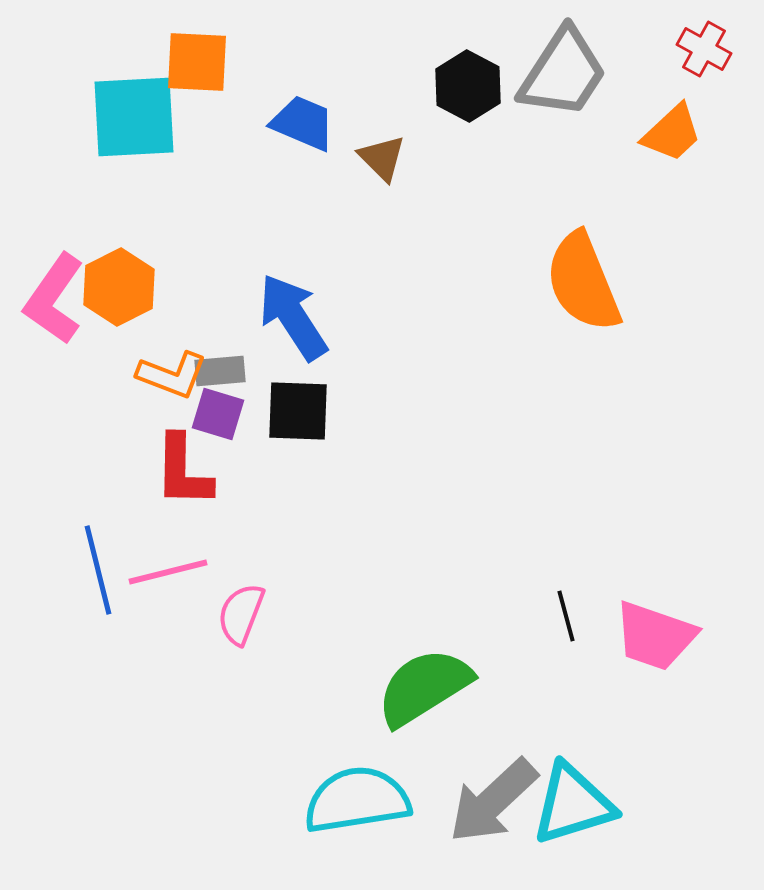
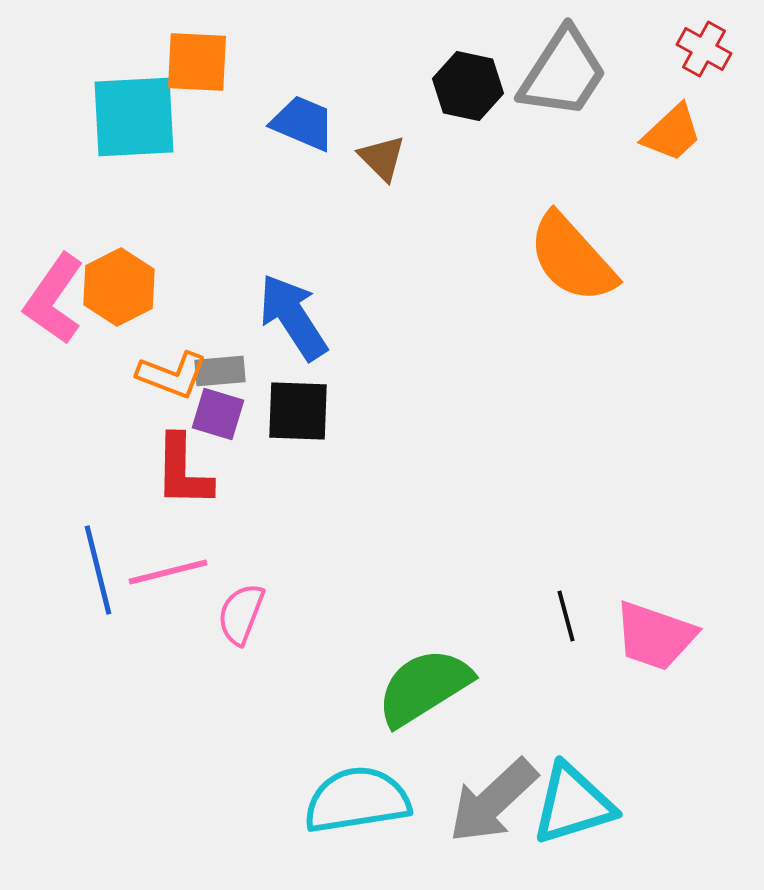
black hexagon: rotated 16 degrees counterclockwise
orange semicircle: moved 11 px left, 24 px up; rotated 20 degrees counterclockwise
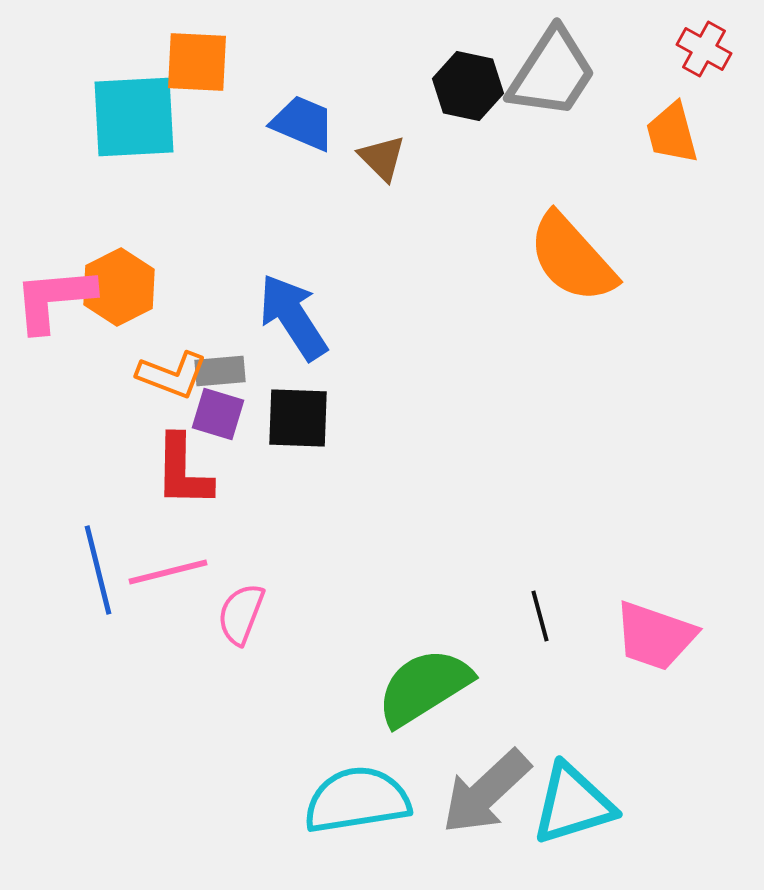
gray trapezoid: moved 11 px left
orange trapezoid: rotated 118 degrees clockwise
pink L-shape: rotated 50 degrees clockwise
black square: moved 7 px down
black line: moved 26 px left
gray arrow: moved 7 px left, 9 px up
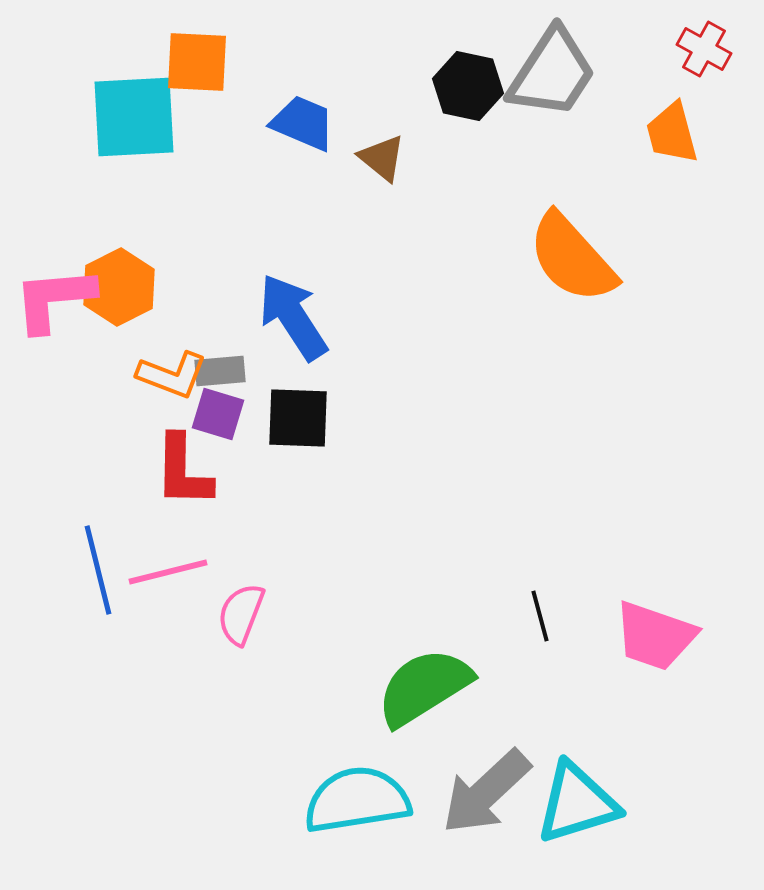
brown triangle: rotated 6 degrees counterclockwise
cyan triangle: moved 4 px right, 1 px up
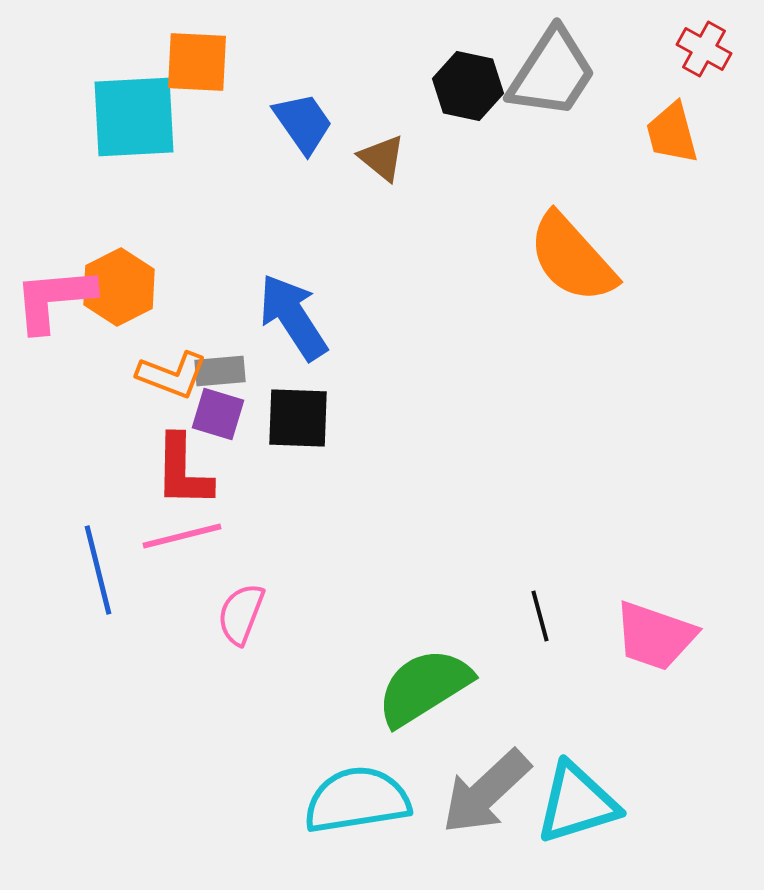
blue trapezoid: rotated 32 degrees clockwise
pink line: moved 14 px right, 36 px up
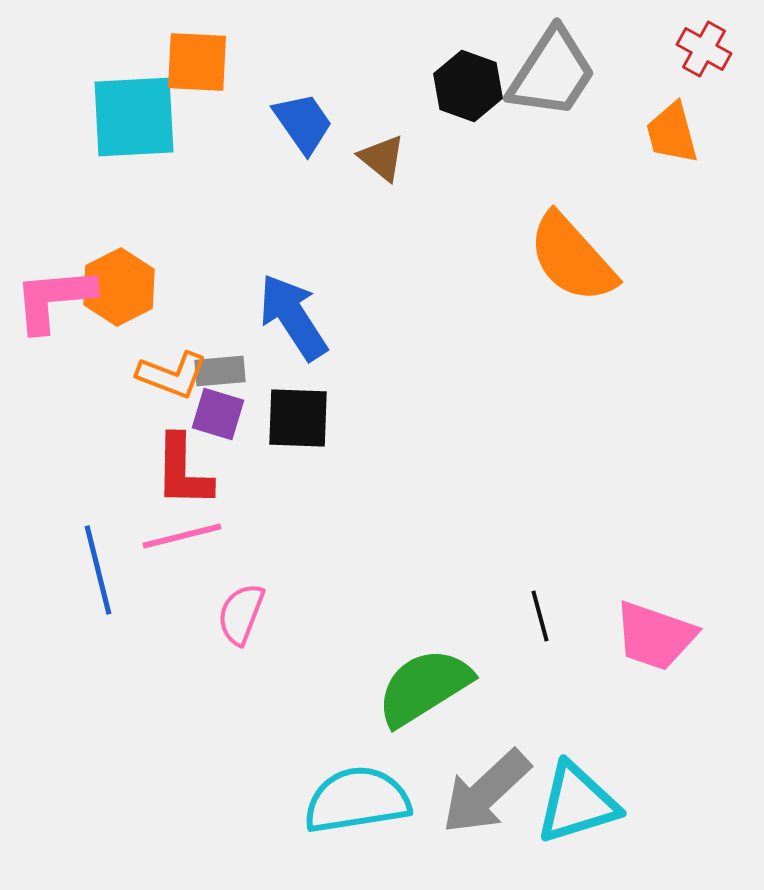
black hexagon: rotated 8 degrees clockwise
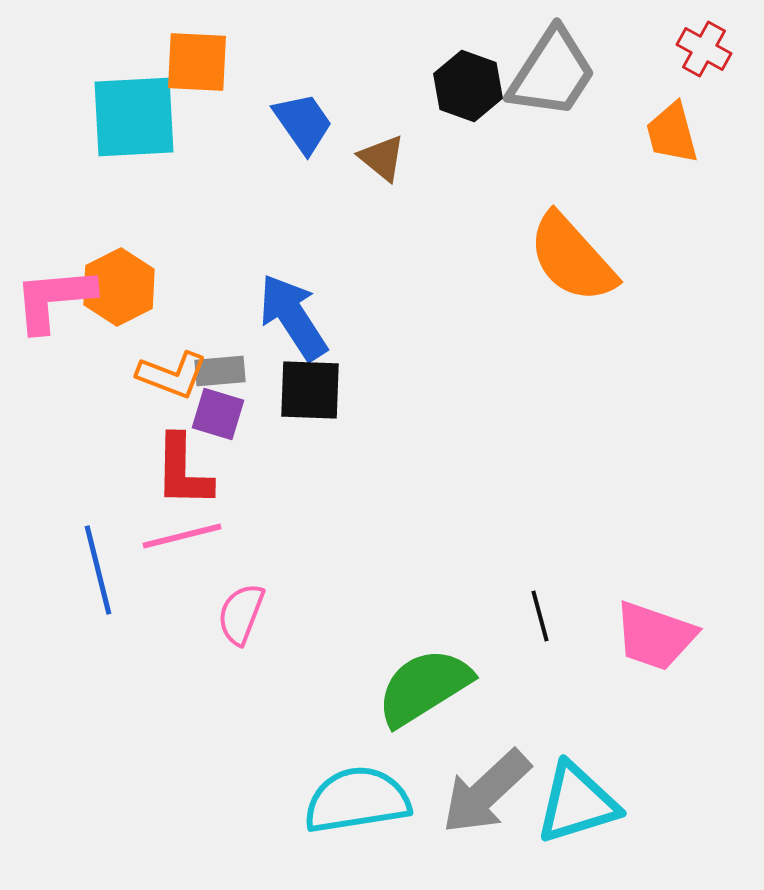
black square: moved 12 px right, 28 px up
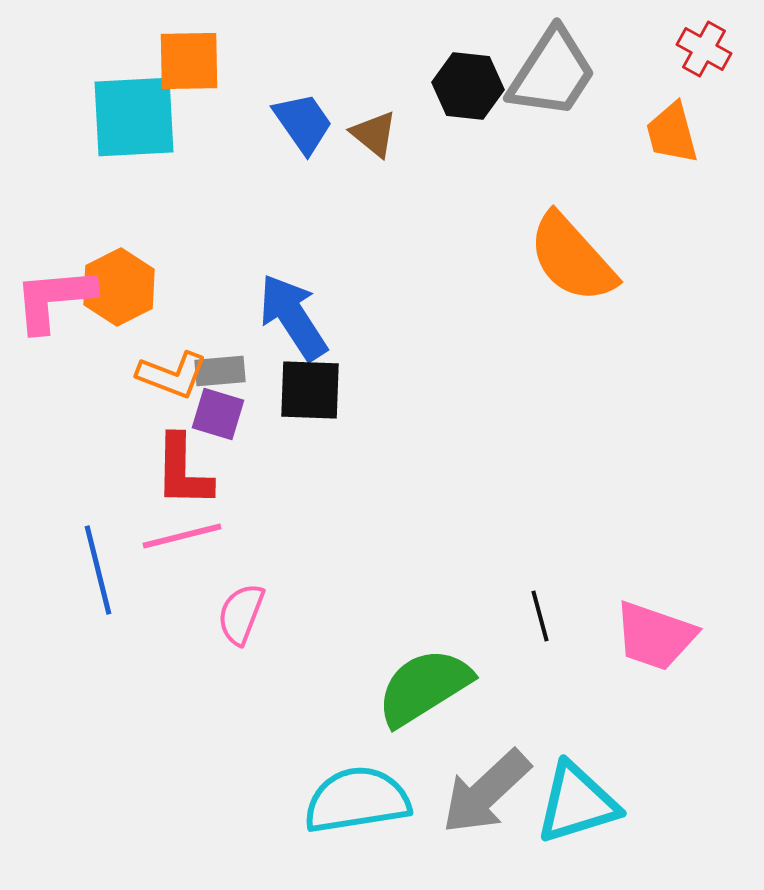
orange square: moved 8 px left, 1 px up; rotated 4 degrees counterclockwise
black hexagon: rotated 14 degrees counterclockwise
brown triangle: moved 8 px left, 24 px up
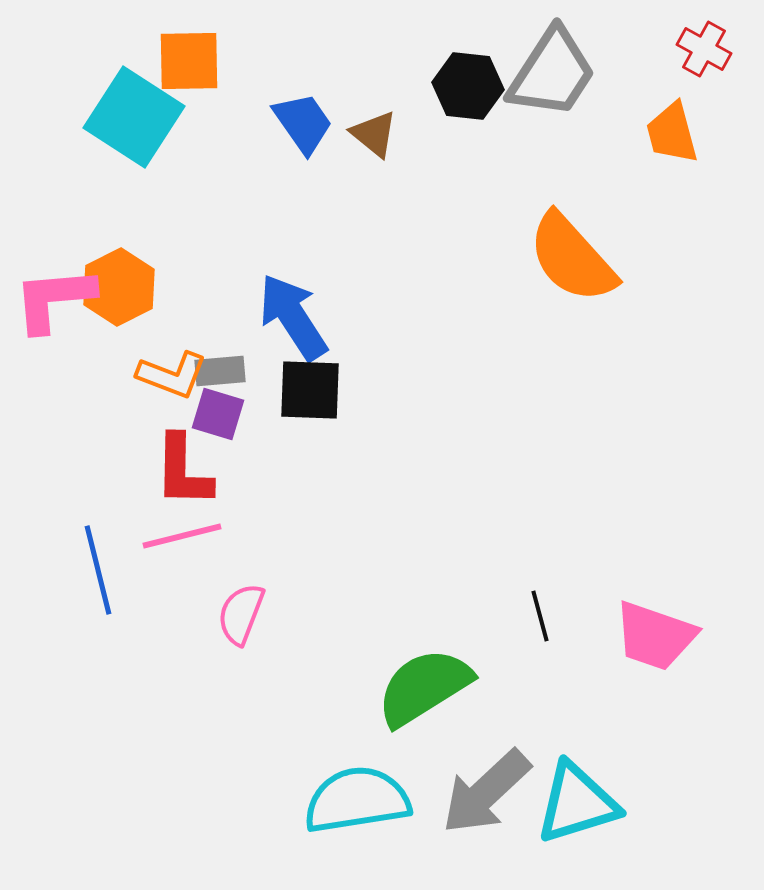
cyan square: rotated 36 degrees clockwise
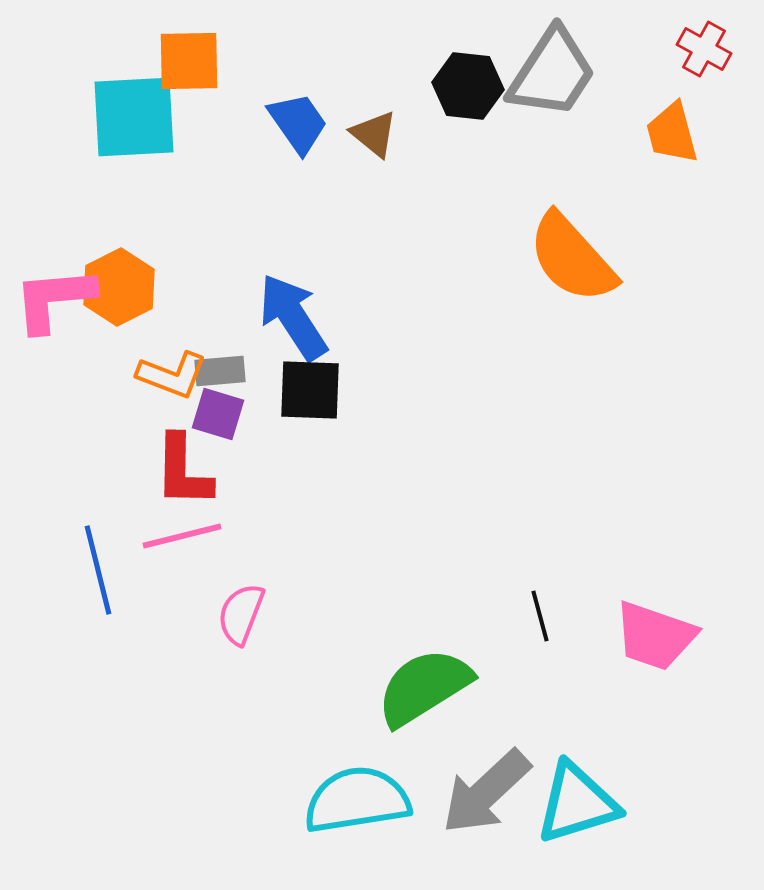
cyan square: rotated 36 degrees counterclockwise
blue trapezoid: moved 5 px left
